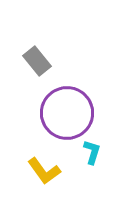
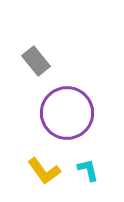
gray rectangle: moved 1 px left
cyan L-shape: moved 4 px left, 18 px down; rotated 30 degrees counterclockwise
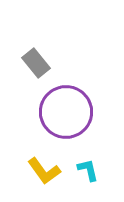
gray rectangle: moved 2 px down
purple circle: moved 1 px left, 1 px up
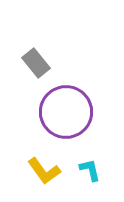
cyan L-shape: moved 2 px right
